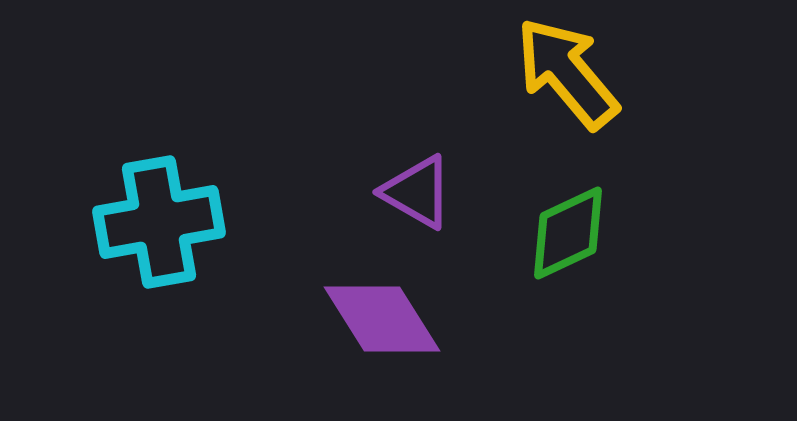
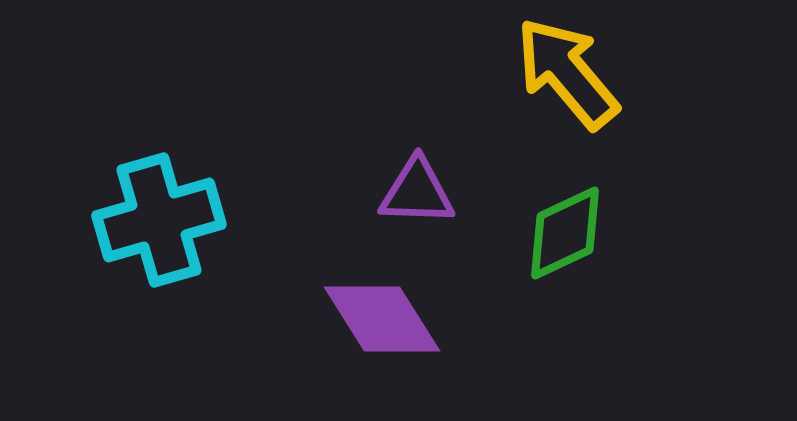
purple triangle: rotated 28 degrees counterclockwise
cyan cross: moved 2 px up; rotated 6 degrees counterclockwise
green diamond: moved 3 px left
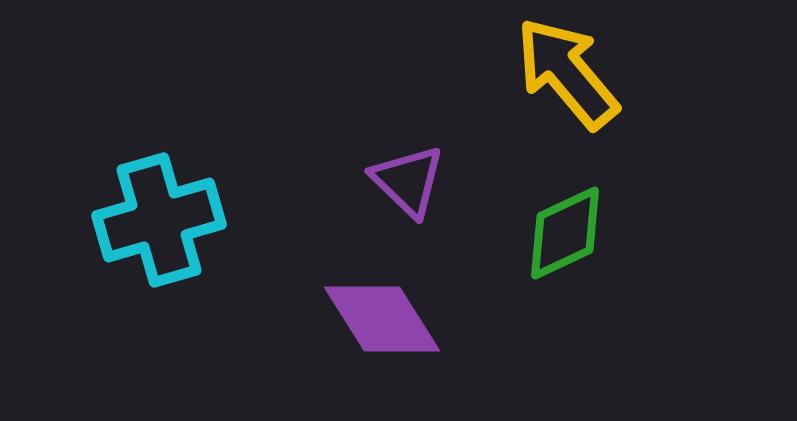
purple triangle: moved 9 px left, 11 px up; rotated 42 degrees clockwise
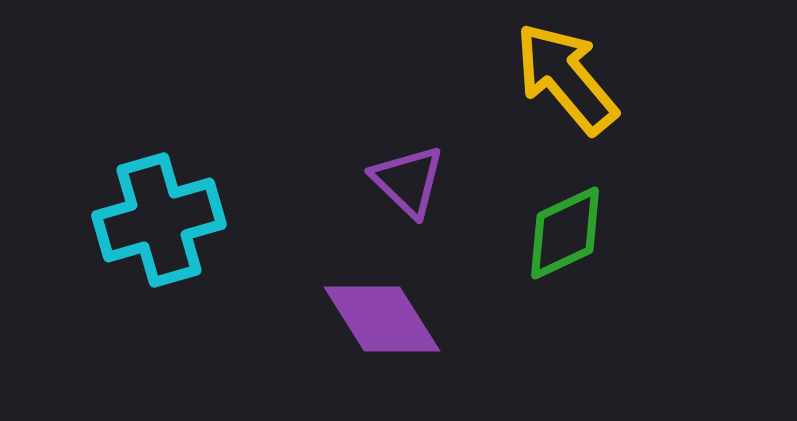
yellow arrow: moved 1 px left, 5 px down
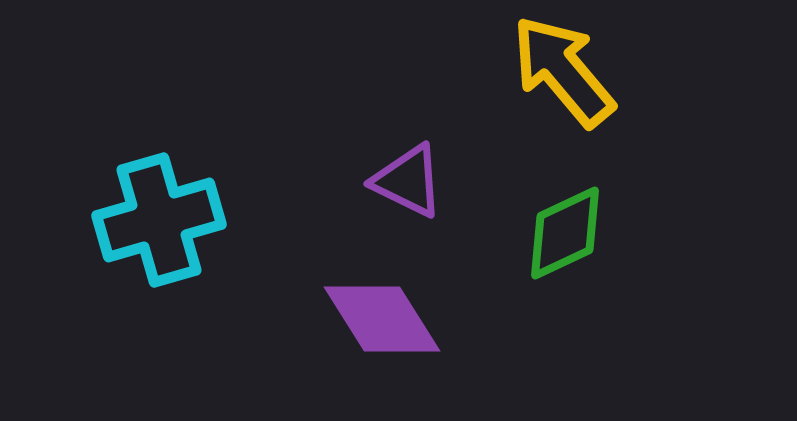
yellow arrow: moved 3 px left, 7 px up
purple triangle: rotated 18 degrees counterclockwise
